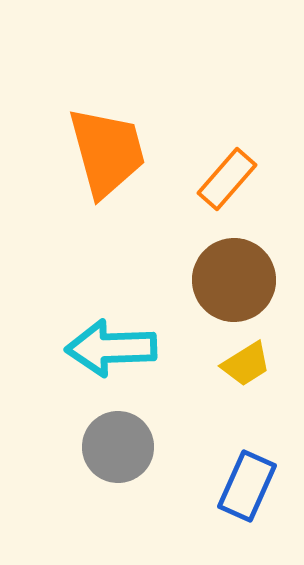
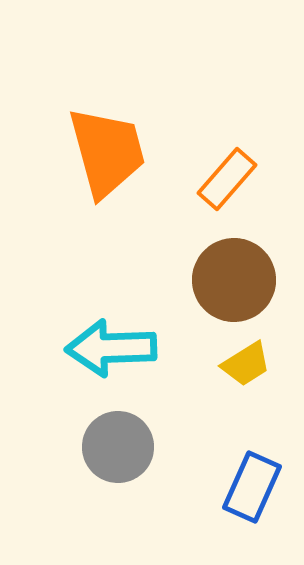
blue rectangle: moved 5 px right, 1 px down
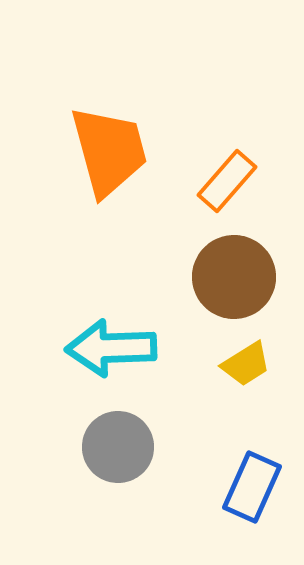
orange trapezoid: moved 2 px right, 1 px up
orange rectangle: moved 2 px down
brown circle: moved 3 px up
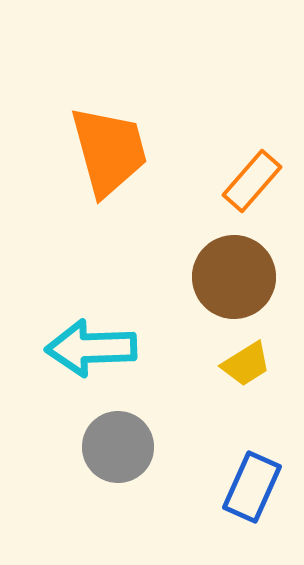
orange rectangle: moved 25 px right
cyan arrow: moved 20 px left
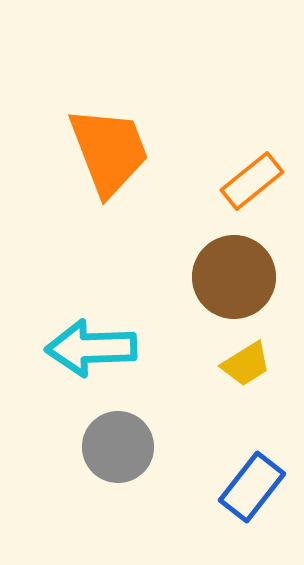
orange trapezoid: rotated 6 degrees counterclockwise
orange rectangle: rotated 10 degrees clockwise
blue rectangle: rotated 14 degrees clockwise
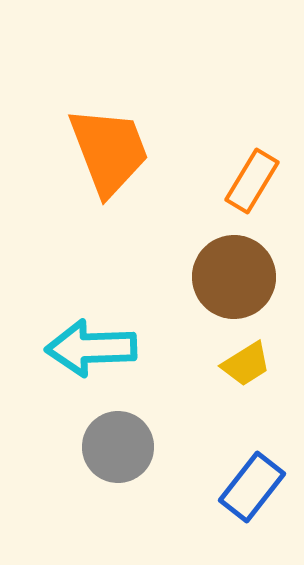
orange rectangle: rotated 20 degrees counterclockwise
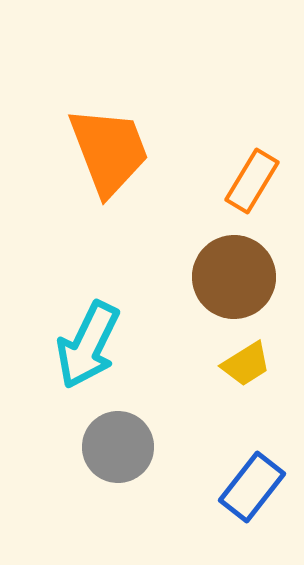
cyan arrow: moved 3 px left, 3 px up; rotated 62 degrees counterclockwise
